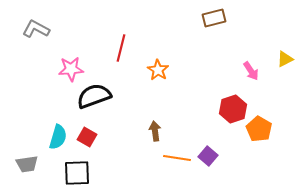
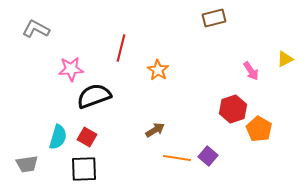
brown arrow: moved 1 px up; rotated 66 degrees clockwise
black square: moved 7 px right, 4 px up
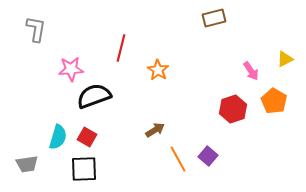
gray L-shape: rotated 72 degrees clockwise
orange pentagon: moved 15 px right, 28 px up
orange line: moved 1 px right, 1 px down; rotated 52 degrees clockwise
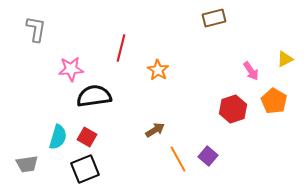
black semicircle: rotated 12 degrees clockwise
black square: moved 1 px right; rotated 20 degrees counterclockwise
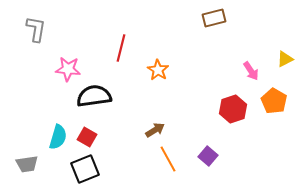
pink star: moved 3 px left; rotated 10 degrees clockwise
orange line: moved 10 px left
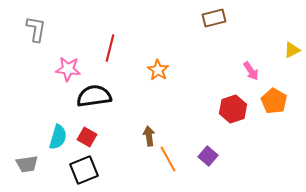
red line: moved 11 px left
yellow triangle: moved 7 px right, 9 px up
brown arrow: moved 6 px left, 6 px down; rotated 66 degrees counterclockwise
black square: moved 1 px left, 1 px down
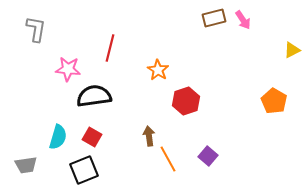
pink arrow: moved 8 px left, 51 px up
red hexagon: moved 47 px left, 8 px up
red square: moved 5 px right
gray trapezoid: moved 1 px left, 1 px down
